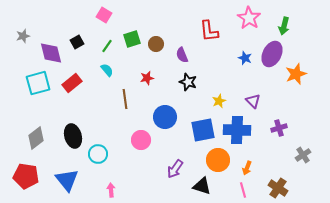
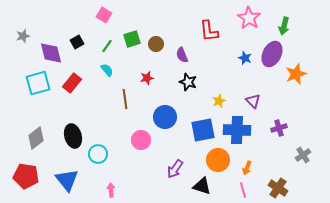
red rectangle: rotated 12 degrees counterclockwise
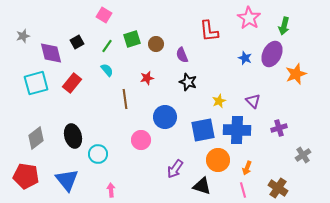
cyan square: moved 2 px left
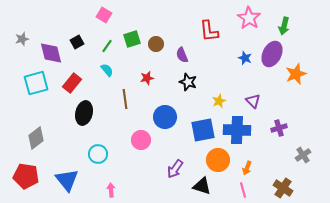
gray star: moved 1 px left, 3 px down
black ellipse: moved 11 px right, 23 px up; rotated 30 degrees clockwise
brown cross: moved 5 px right
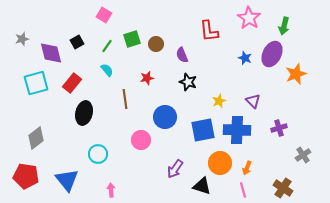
orange circle: moved 2 px right, 3 px down
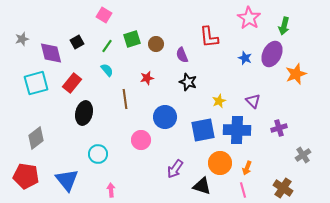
red L-shape: moved 6 px down
